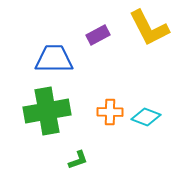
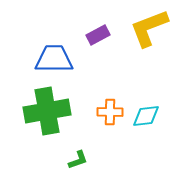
yellow L-shape: rotated 96 degrees clockwise
cyan diamond: moved 1 px up; rotated 28 degrees counterclockwise
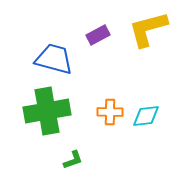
yellow L-shape: moved 1 px left, 1 px down; rotated 6 degrees clockwise
blue trapezoid: rotated 15 degrees clockwise
green L-shape: moved 5 px left
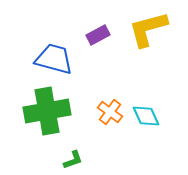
orange cross: rotated 35 degrees clockwise
cyan diamond: rotated 72 degrees clockwise
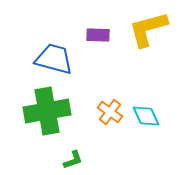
purple rectangle: rotated 30 degrees clockwise
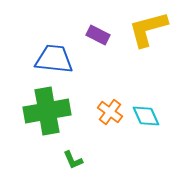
purple rectangle: rotated 25 degrees clockwise
blue trapezoid: rotated 9 degrees counterclockwise
green L-shape: rotated 85 degrees clockwise
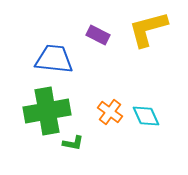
green L-shape: moved 17 px up; rotated 55 degrees counterclockwise
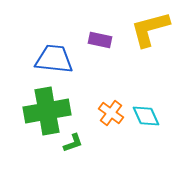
yellow L-shape: moved 2 px right
purple rectangle: moved 2 px right, 5 px down; rotated 15 degrees counterclockwise
orange cross: moved 1 px right, 1 px down
green L-shape: rotated 30 degrees counterclockwise
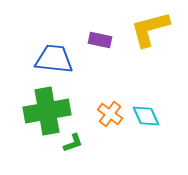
orange cross: moved 1 px left, 1 px down
